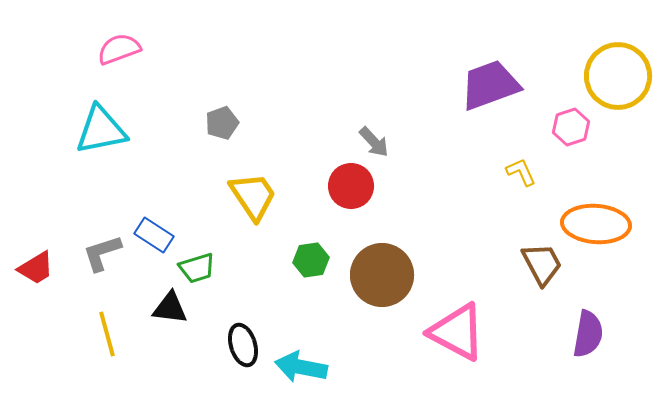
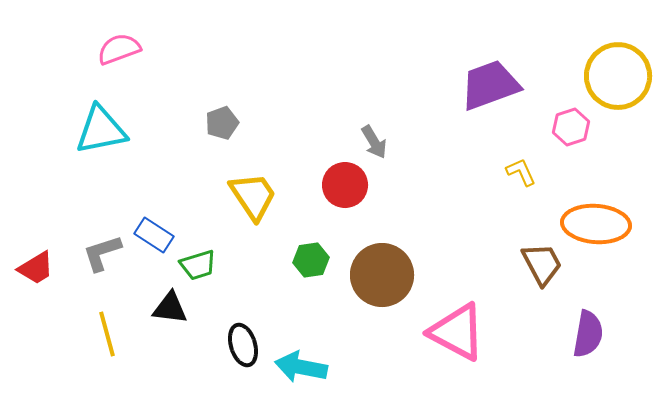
gray arrow: rotated 12 degrees clockwise
red circle: moved 6 px left, 1 px up
green trapezoid: moved 1 px right, 3 px up
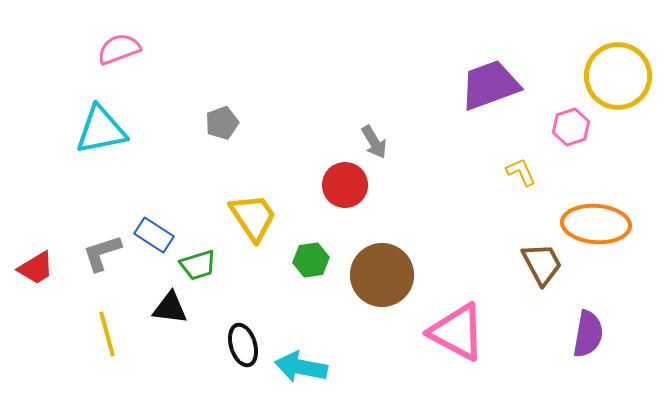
yellow trapezoid: moved 21 px down
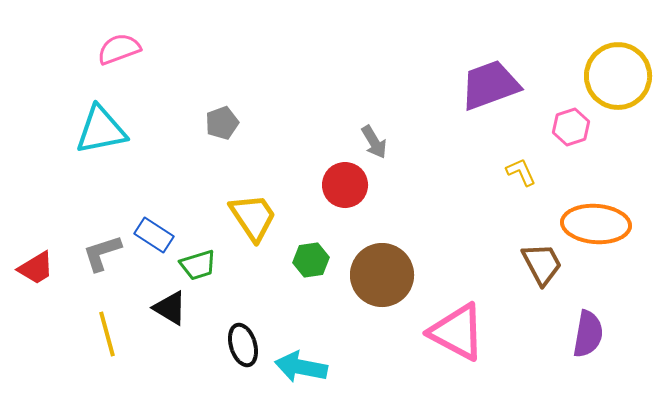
black triangle: rotated 24 degrees clockwise
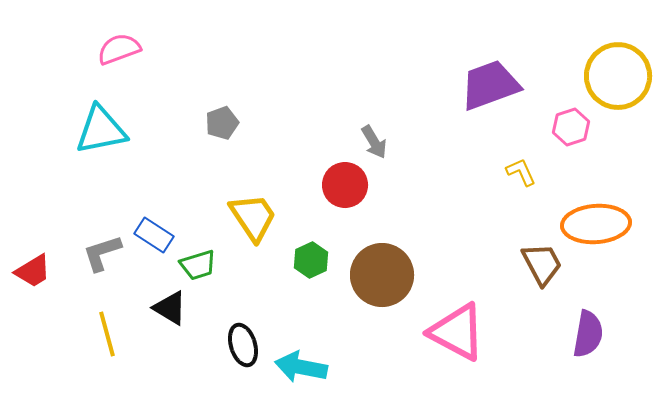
orange ellipse: rotated 8 degrees counterclockwise
green hexagon: rotated 16 degrees counterclockwise
red trapezoid: moved 3 px left, 3 px down
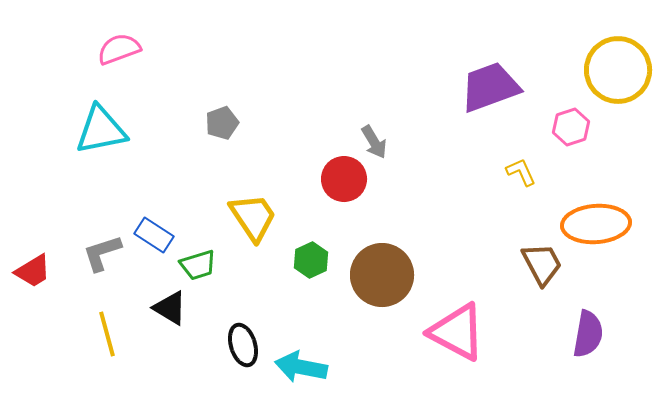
yellow circle: moved 6 px up
purple trapezoid: moved 2 px down
red circle: moved 1 px left, 6 px up
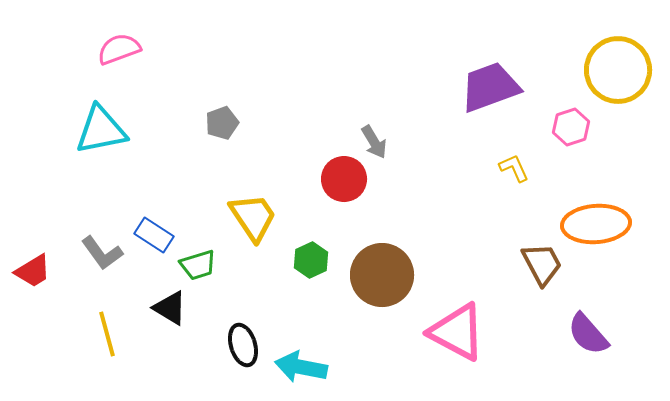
yellow L-shape: moved 7 px left, 4 px up
gray L-shape: rotated 108 degrees counterclockwise
purple semicircle: rotated 129 degrees clockwise
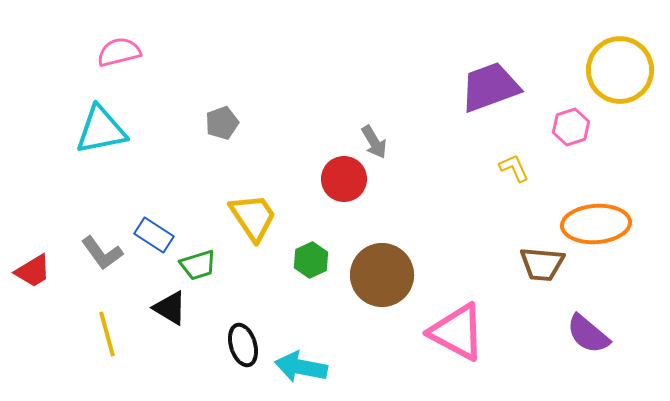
pink semicircle: moved 3 px down; rotated 6 degrees clockwise
yellow circle: moved 2 px right
brown trapezoid: rotated 123 degrees clockwise
purple semicircle: rotated 9 degrees counterclockwise
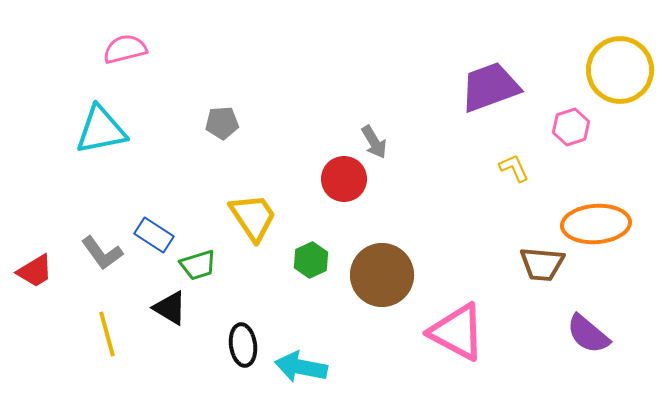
pink semicircle: moved 6 px right, 3 px up
gray pentagon: rotated 16 degrees clockwise
red trapezoid: moved 2 px right
black ellipse: rotated 9 degrees clockwise
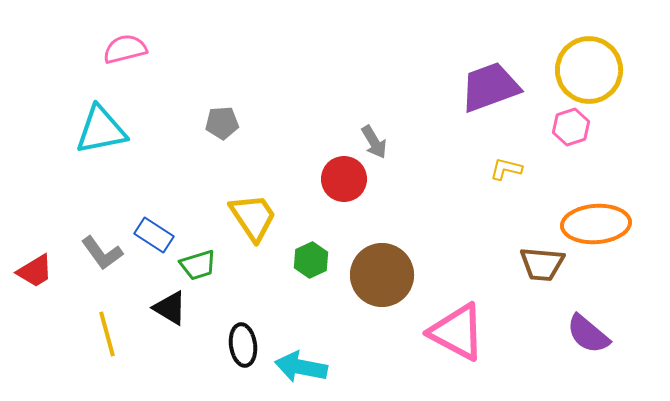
yellow circle: moved 31 px left
yellow L-shape: moved 8 px left, 1 px down; rotated 52 degrees counterclockwise
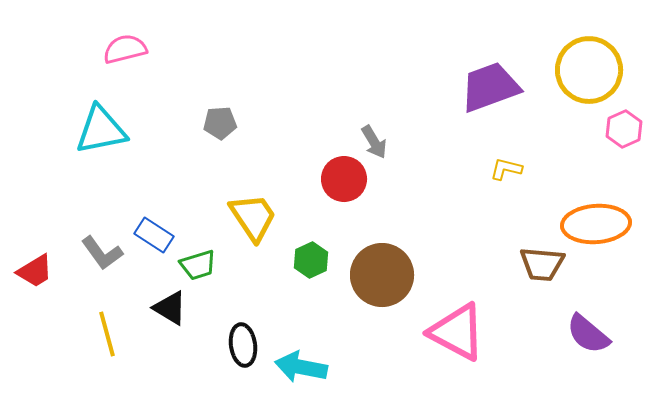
gray pentagon: moved 2 px left
pink hexagon: moved 53 px right, 2 px down; rotated 6 degrees counterclockwise
